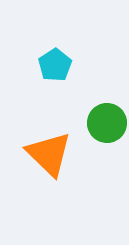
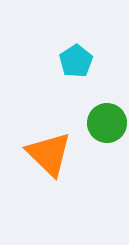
cyan pentagon: moved 21 px right, 4 px up
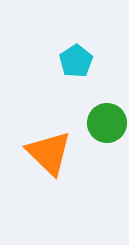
orange triangle: moved 1 px up
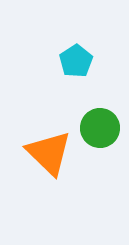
green circle: moved 7 px left, 5 px down
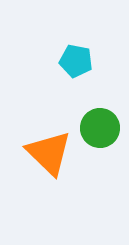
cyan pentagon: rotated 28 degrees counterclockwise
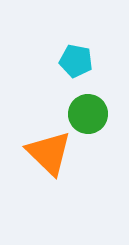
green circle: moved 12 px left, 14 px up
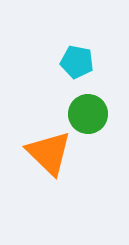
cyan pentagon: moved 1 px right, 1 px down
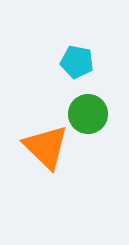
orange triangle: moved 3 px left, 6 px up
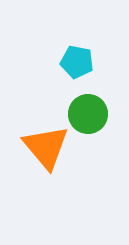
orange triangle: rotated 6 degrees clockwise
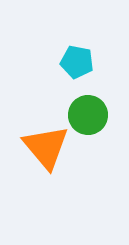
green circle: moved 1 px down
